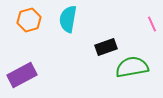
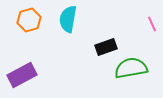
green semicircle: moved 1 px left, 1 px down
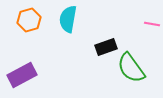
pink line: rotated 56 degrees counterclockwise
green semicircle: rotated 116 degrees counterclockwise
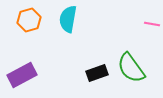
black rectangle: moved 9 px left, 26 px down
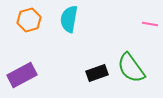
cyan semicircle: moved 1 px right
pink line: moved 2 px left
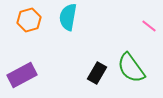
cyan semicircle: moved 1 px left, 2 px up
pink line: moved 1 px left, 2 px down; rotated 28 degrees clockwise
black rectangle: rotated 40 degrees counterclockwise
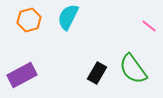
cyan semicircle: rotated 16 degrees clockwise
green semicircle: moved 2 px right, 1 px down
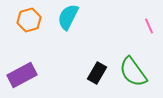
pink line: rotated 28 degrees clockwise
green semicircle: moved 3 px down
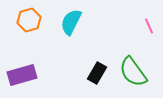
cyan semicircle: moved 3 px right, 5 px down
purple rectangle: rotated 12 degrees clockwise
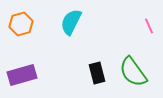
orange hexagon: moved 8 px left, 4 px down
black rectangle: rotated 45 degrees counterclockwise
